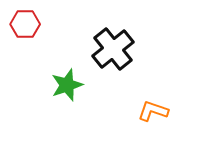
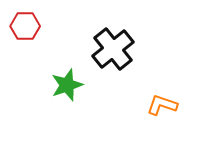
red hexagon: moved 2 px down
orange L-shape: moved 9 px right, 6 px up
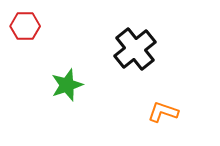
black cross: moved 22 px right
orange L-shape: moved 1 px right, 7 px down
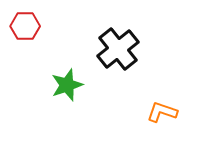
black cross: moved 17 px left
orange L-shape: moved 1 px left
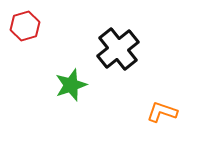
red hexagon: rotated 16 degrees counterclockwise
green star: moved 4 px right
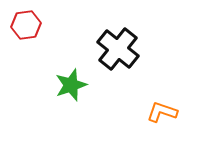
red hexagon: moved 1 px right, 1 px up; rotated 8 degrees clockwise
black cross: rotated 12 degrees counterclockwise
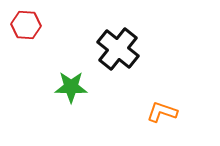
red hexagon: rotated 12 degrees clockwise
green star: moved 2 px down; rotated 20 degrees clockwise
